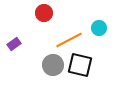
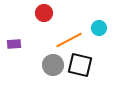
purple rectangle: rotated 32 degrees clockwise
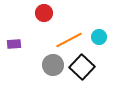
cyan circle: moved 9 px down
black square: moved 2 px right, 2 px down; rotated 30 degrees clockwise
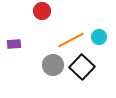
red circle: moved 2 px left, 2 px up
orange line: moved 2 px right
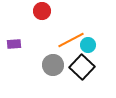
cyan circle: moved 11 px left, 8 px down
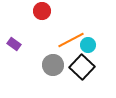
purple rectangle: rotated 40 degrees clockwise
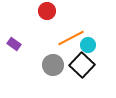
red circle: moved 5 px right
orange line: moved 2 px up
black square: moved 2 px up
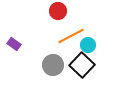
red circle: moved 11 px right
orange line: moved 2 px up
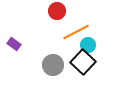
red circle: moved 1 px left
orange line: moved 5 px right, 4 px up
black square: moved 1 px right, 3 px up
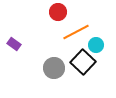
red circle: moved 1 px right, 1 px down
cyan circle: moved 8 px right
gray circle: moved 1 px right, 3 px down
